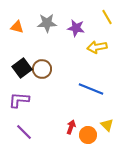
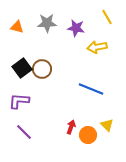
purple L-shape: moved 1 px down
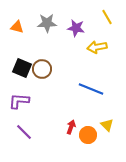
black square: rotated 30 degrees counterclockwise
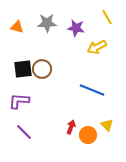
yellow arrow: rotated 18 degrees counterclockwise
black square: moved 1 px right, 1 px down; rotated 30 degrees counterclockwise
blue line: moved 1 px right, 1 px down
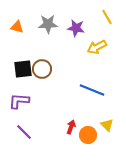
gray star: moved 1 px right, 1 px down
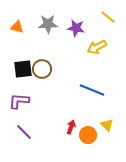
yellow line: moved 1 px right; rotated 21 degrees counterclockwise
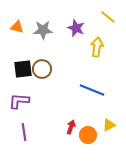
gray star: moved 5 px left, 6 px down
purple star: rotated 12 degrees clockwise
yellow arrow: rotated 126 degrees clockwise
yellow triangle: moved 2 px right; rotated 48 degrees clockwise
purple line: rotated 36 degrees clockwise
